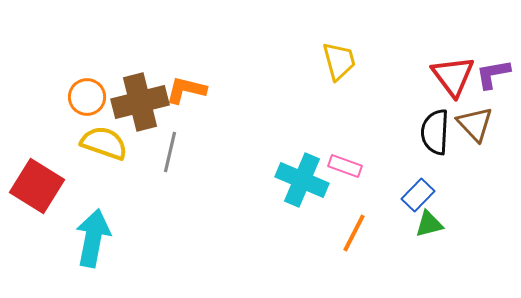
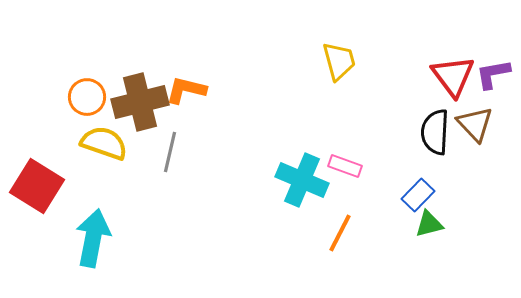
orange line: moved 14 px left
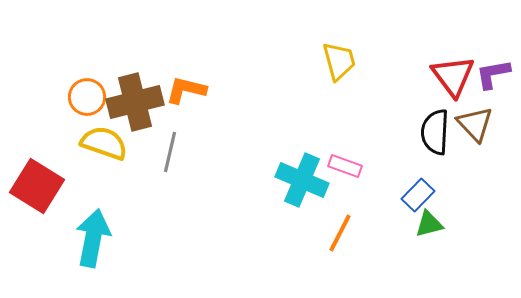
brown cross: moved 5 px left
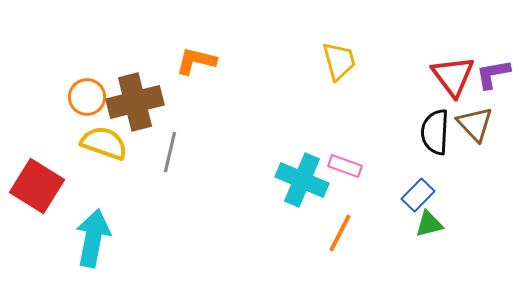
orange L-shape: moved 10 px right, 29 px up
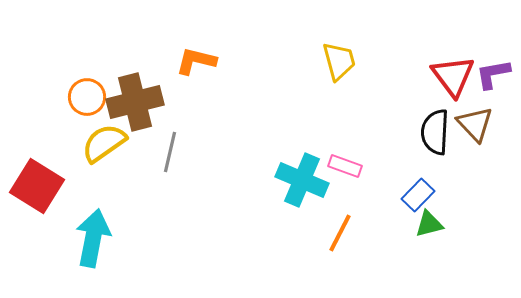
yellow semicircle: rotated 54 degrees counterclockwise
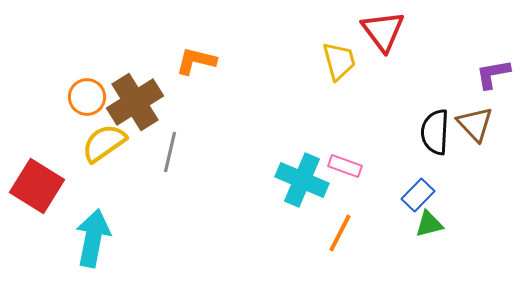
red triangle: moved 70 px left, 45 px up
brown cross: rotated 18 degrees counterclockwise
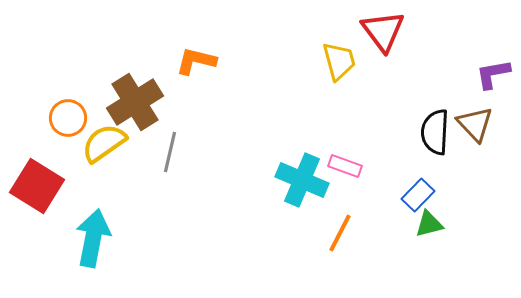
orange circle: moved 19 px left, 21 px down
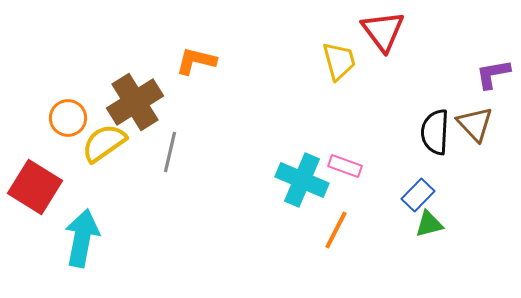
red square: moved 2 px left, 1 px down
orange line: moved 4 px left, 3 px up
cyan arrow: moved 11 px left
